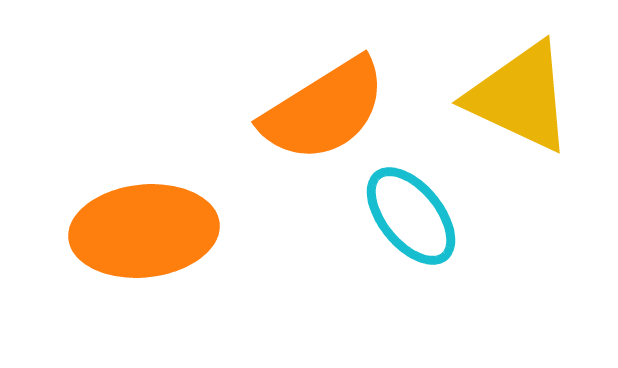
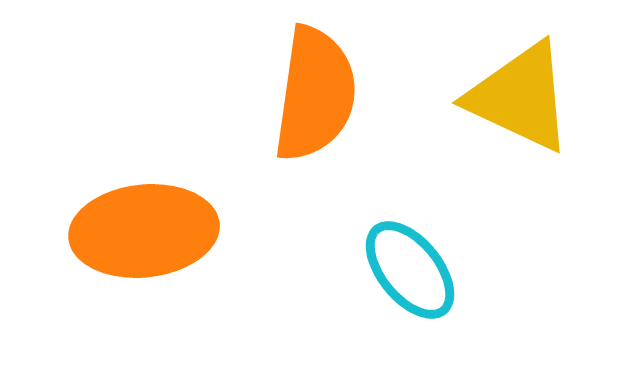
orange semicircle: moved 9 px left, 16 px up; rotated 50 degrees counterclockwise
cyan ellipse: moved 1 px left, 54 px down
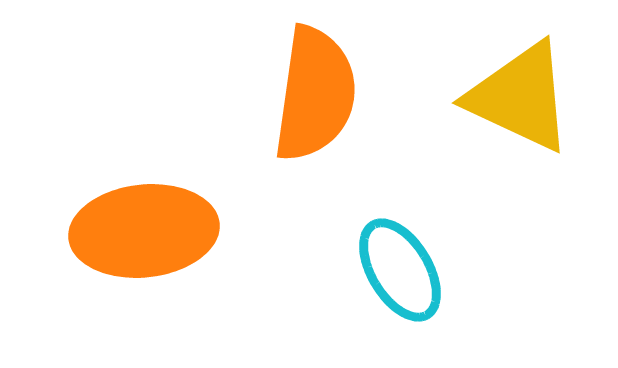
cyan ellipse: moved 10 px left; rotated 8 degrees clockwise
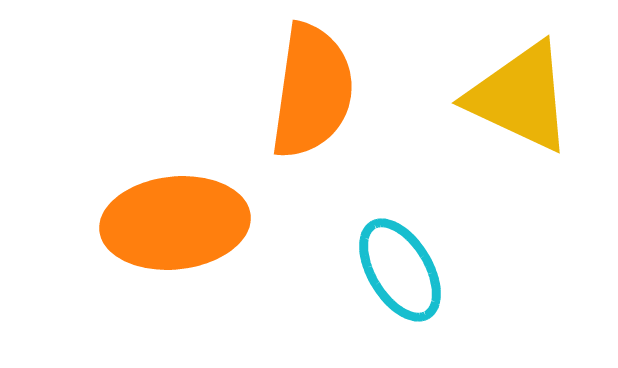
orange semicircle: moved 3 px left, 3 px up
orange ellipse: moved 31 px right, 8 px up
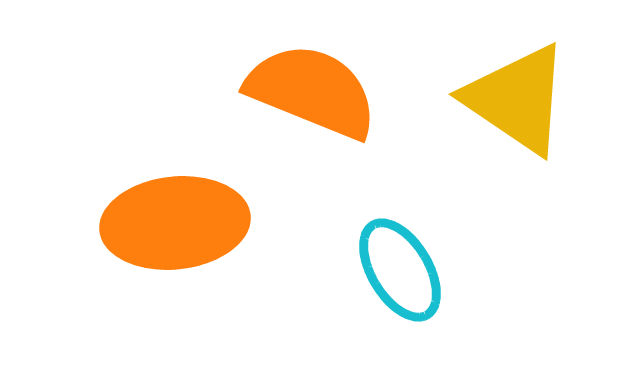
orange semicircle: rotated 76 degrees counterclockwise
yellow triangle: moved 3 px left, 2 px down; rotated 9 degrees clockwise
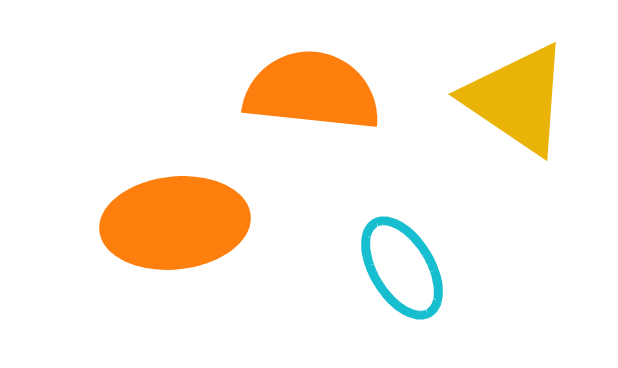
orange semicircle: rotated 16 degrees counterclockwise
cyan ellipse: moved 2 px right, 2 px up
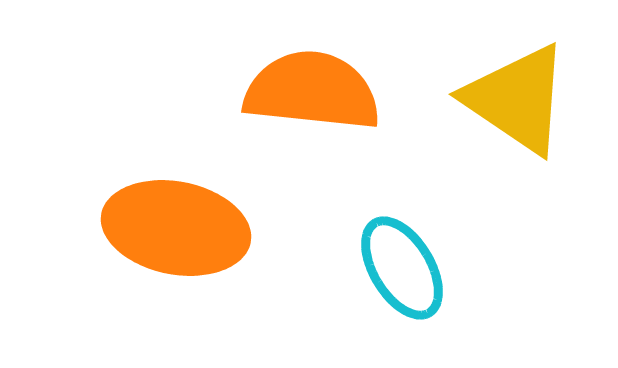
orange ellipse: moved 1 px right, 5 px down; rotated 17 degrees clockwise
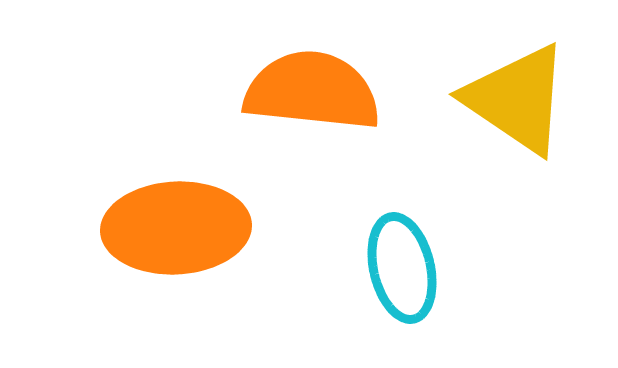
orange ellipse: rotated 14 degrees counterclockwise
cyan ellipse: rotated 18 degrees clockwise
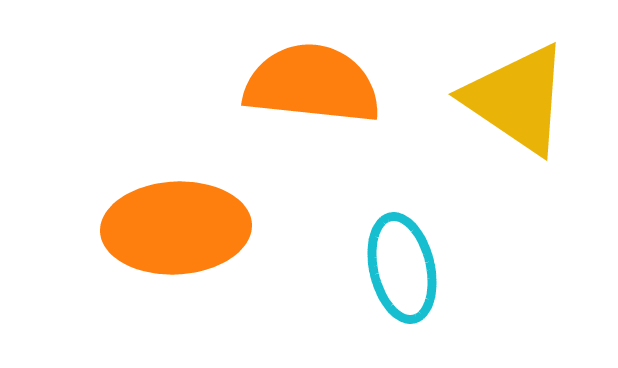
orange semicircle: moved 7 px up
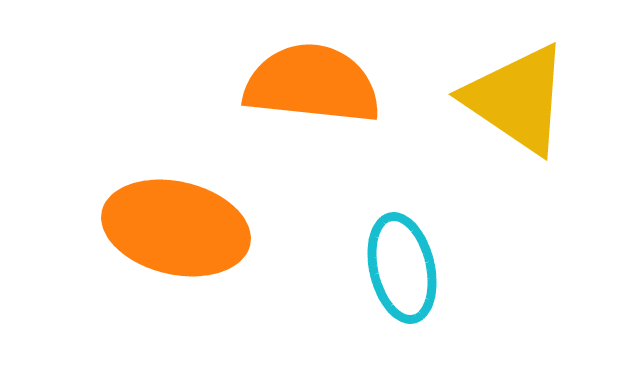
orange ellipse: rotated 16 degrees clockwise
